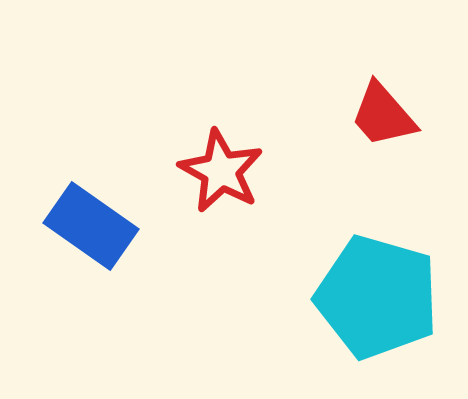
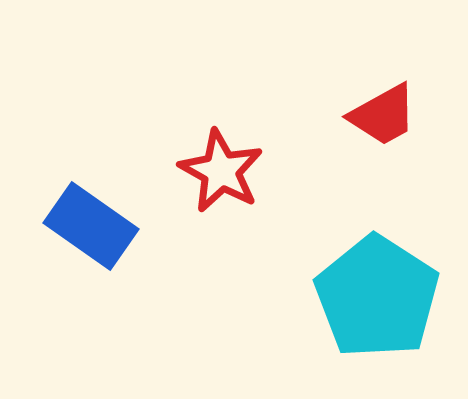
red trapezoid: rotated 78 degrees counterclockwise
cyan pentagon: rotated 17 degrees clockwise
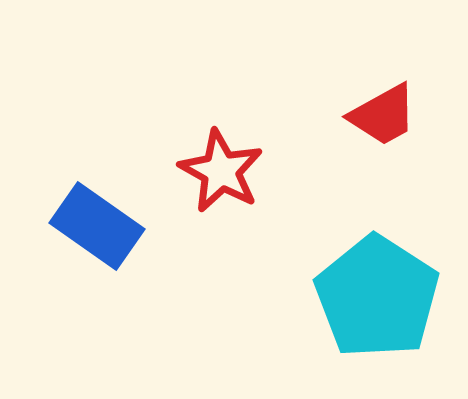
blue rectangle: moved 6 px right
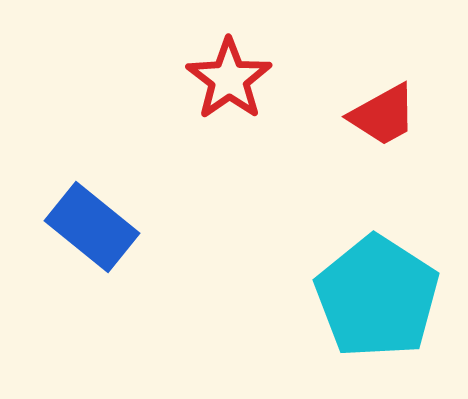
red star: moved 8 px right, 92 px up; rotated 8 degrees clockwise
blue rectangle: moved 5 px left, 1 px down; rotated 4 degrees clockwise
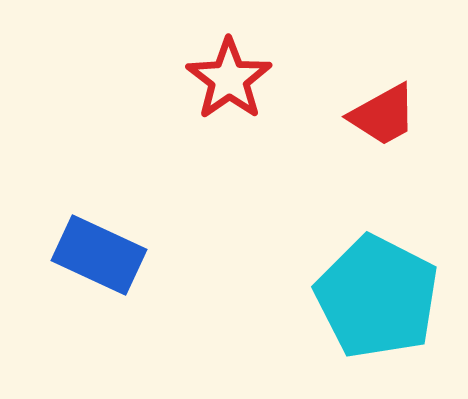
blue rectangle: moved 7 px right, 28 px down; rotated 14 degrees counterclockwise
cyan pentagon: rotated 6 degrees counterclockwise
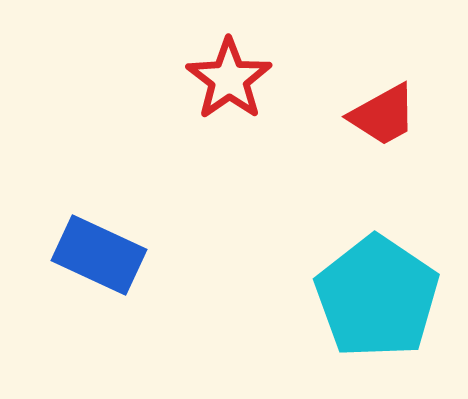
cyan pentagon: rotated 7 degrees clockwise
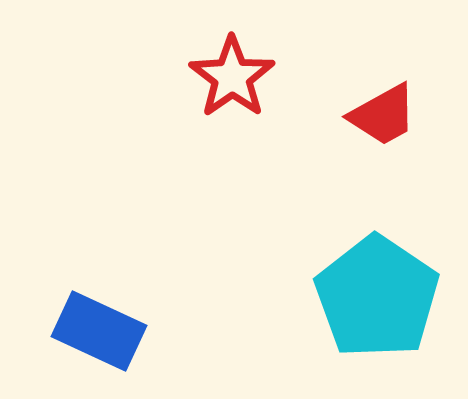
red star: moved 3 px right, 2 px up
blue rectangle: moved 76 px down
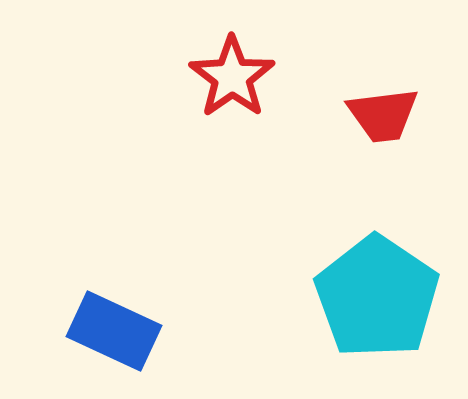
red trapezoid: rotated 22 degrees clockwise
blue rectangle: moved 15 px right
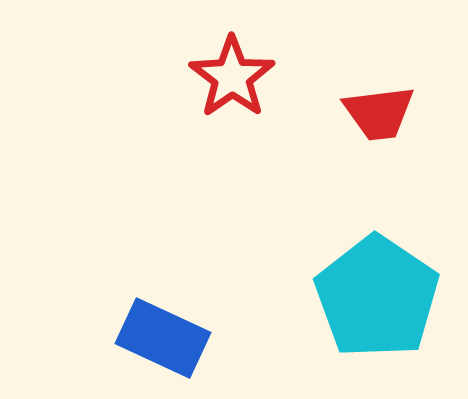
red trapezoid: moved 4 px left, 2 px up
blue rectangle: moved 49 px right, 7 px down
